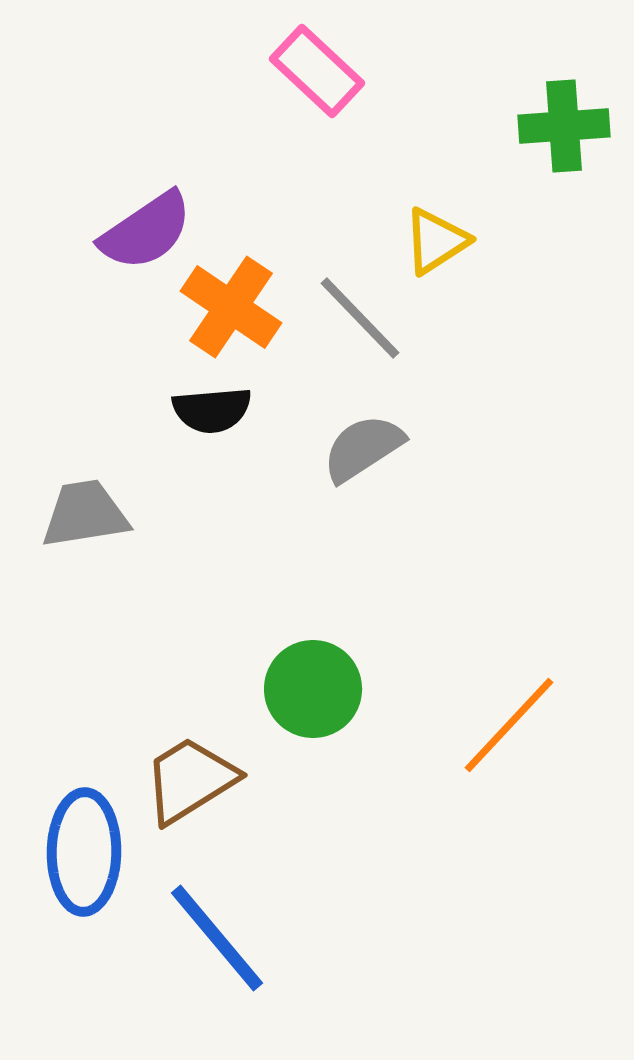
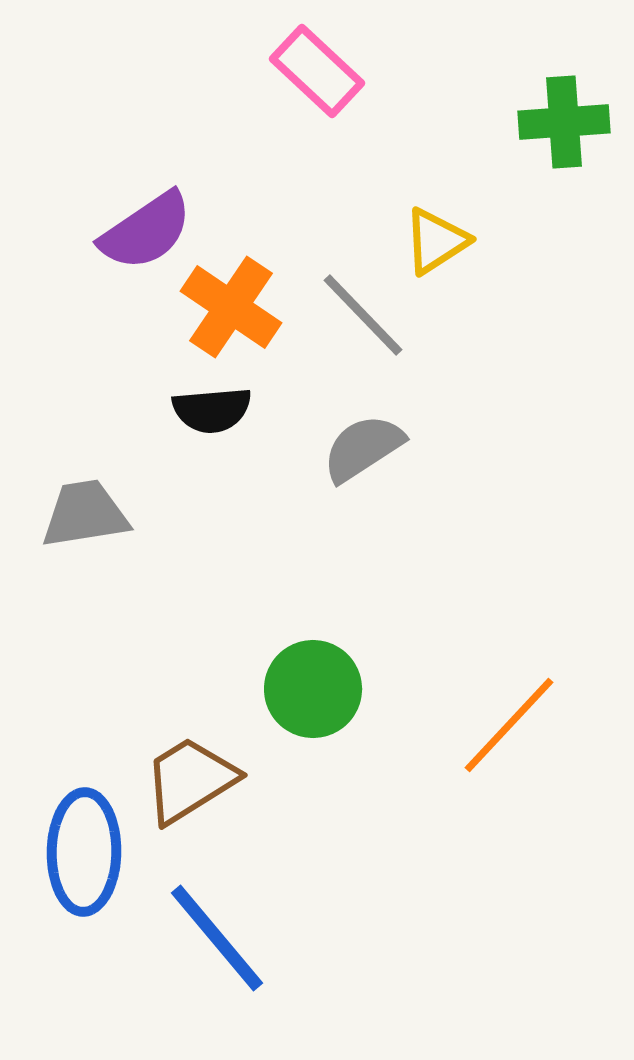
green cross: moved 4 px up
gray line: moved 3 px right, 3 px up
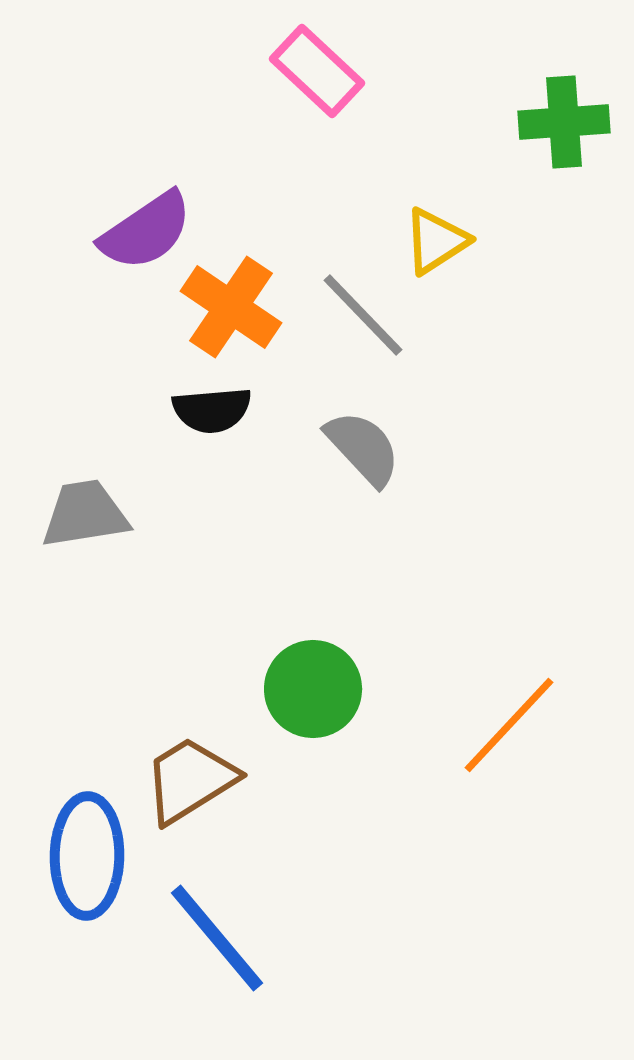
gray semicircle: rotated 80 degrees clockwise
blue ellipse: moved 3 px right, 4 px down
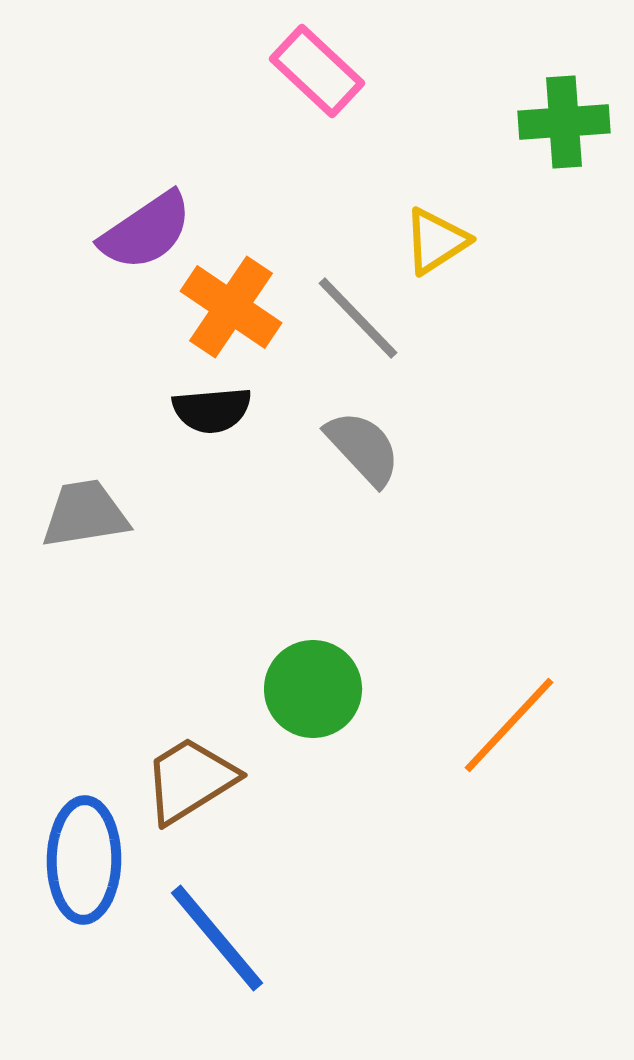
gray line: moved 5 px left, 3 px down
blue ellipse: moved 3 px left, 4 px down
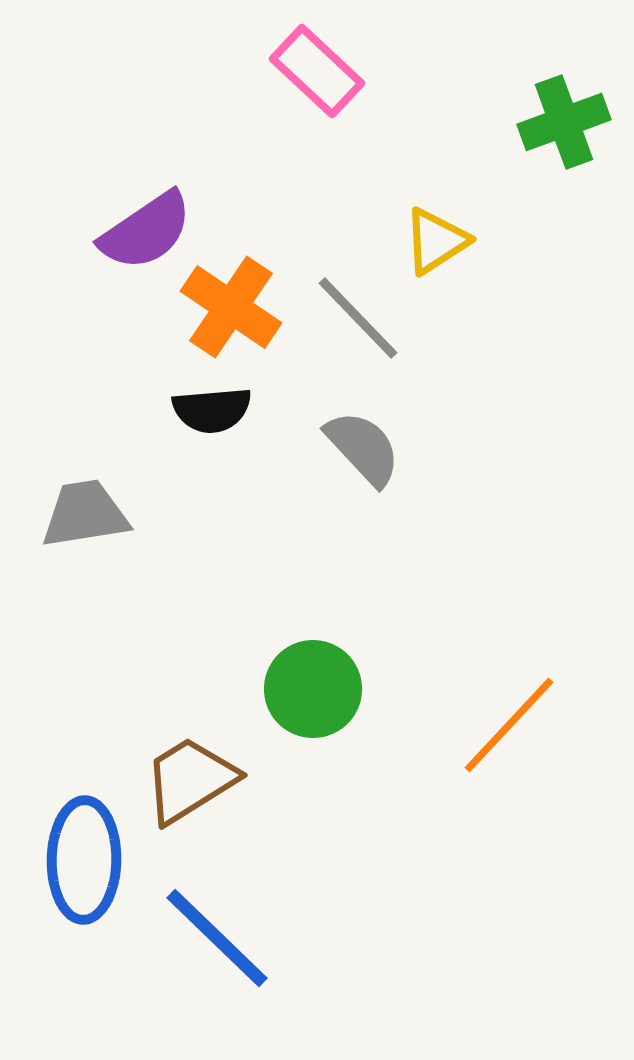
green cross: rotated 16 degrees counterclockwise
blue line: rotated 6 degrees counterclockwise
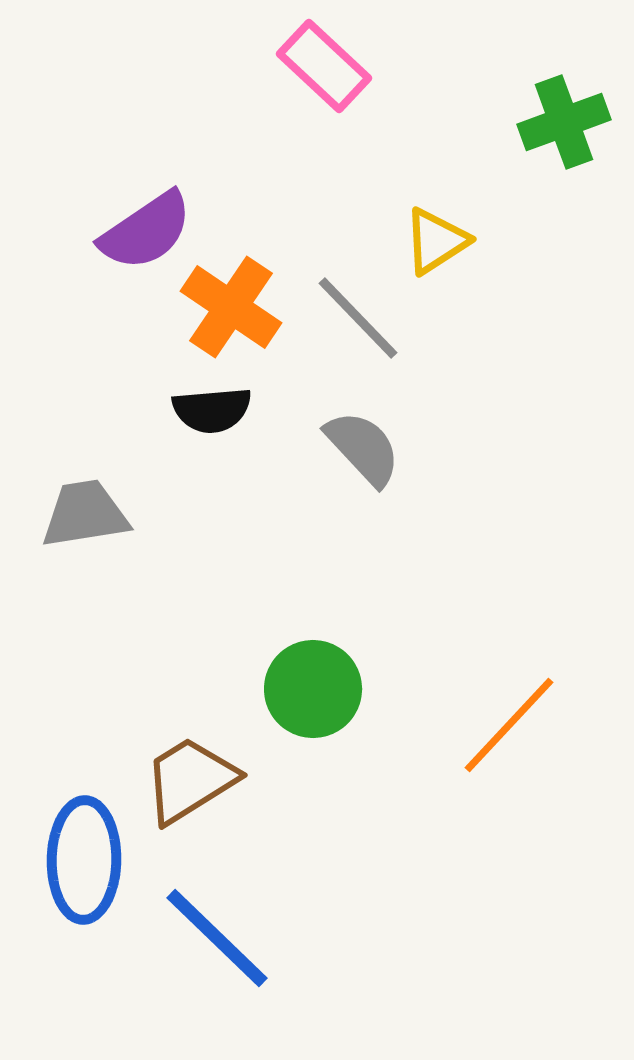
pink rectangle: moved 7 px right, 5 px up
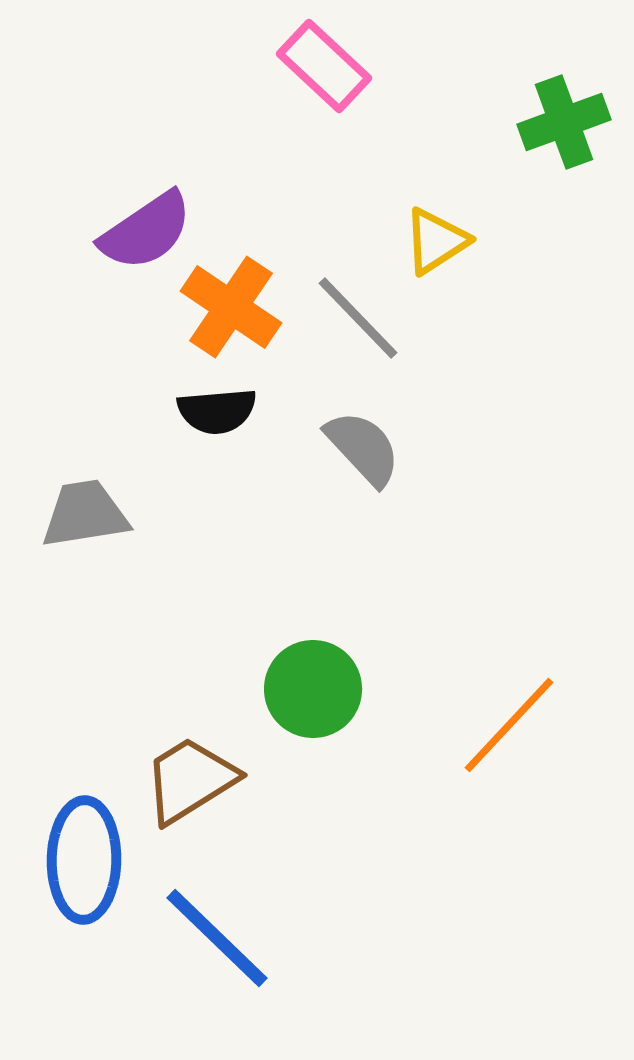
black semicircle: moved 5 px right, 1 px down
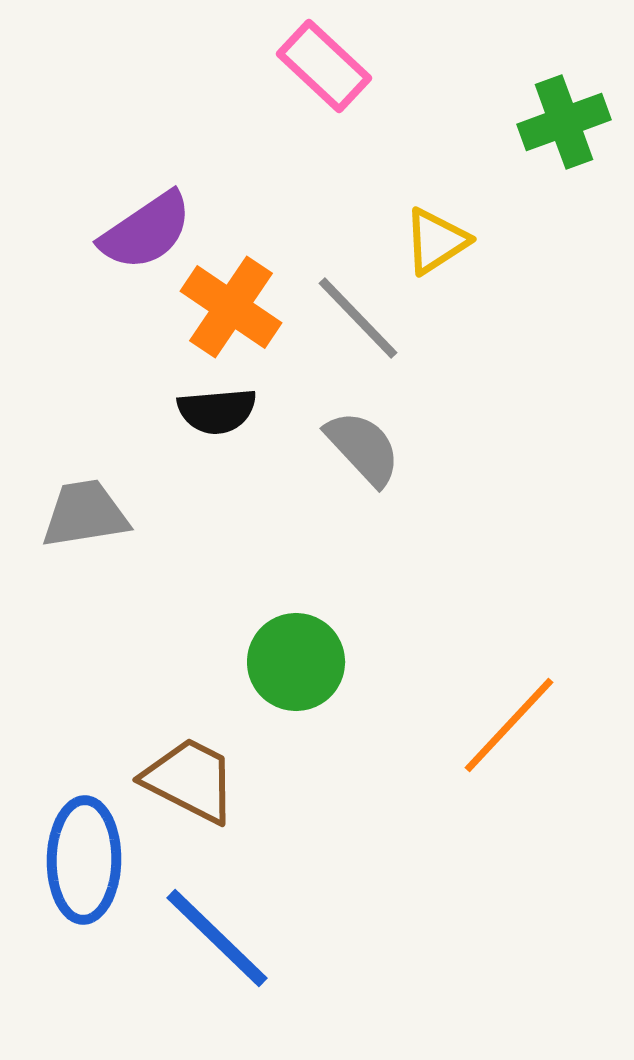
green circle: moved 17 px left, 27 px up
brown trapezoid: rotated 59 degrees clockwise
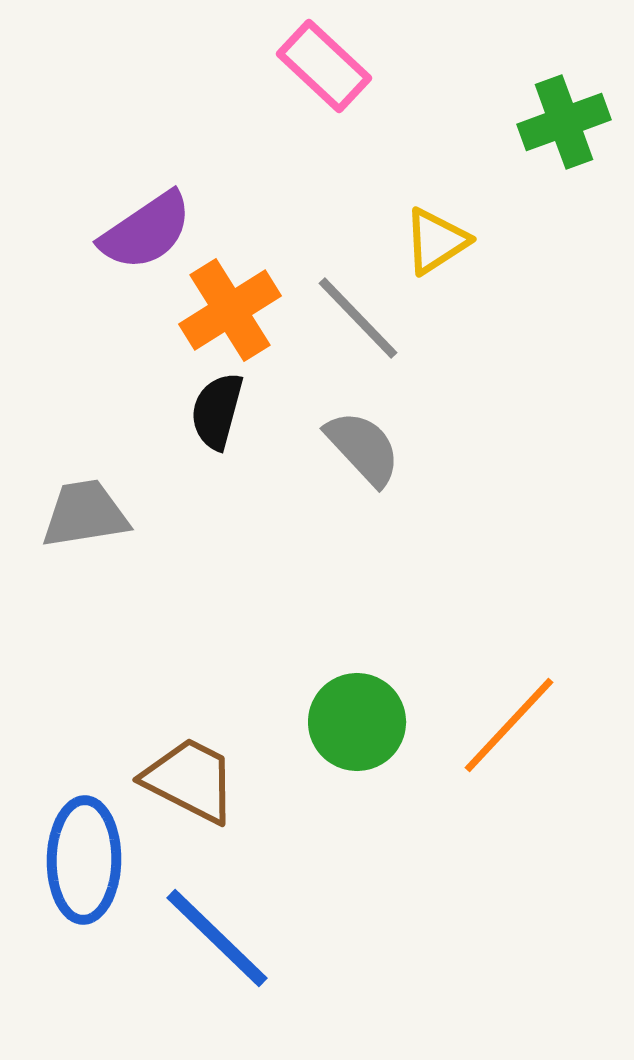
orange cross: moved 1 px left, 3 px down; rotated 24 degrees clockwise
black semicircle: rotated 110 degrees clockwise
green circle: moved 61 px right, 60 px down
